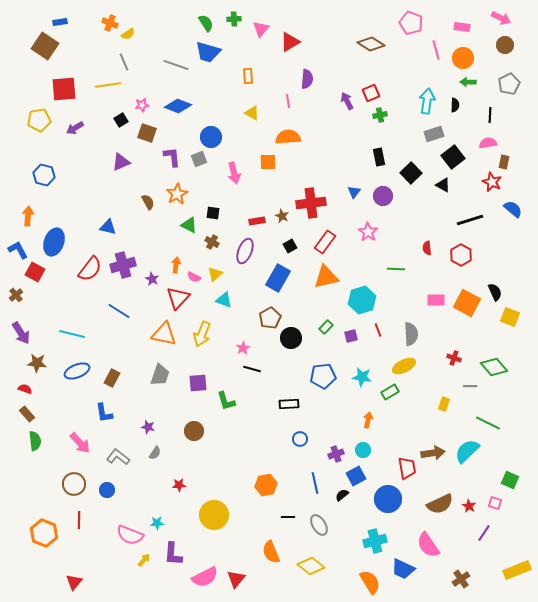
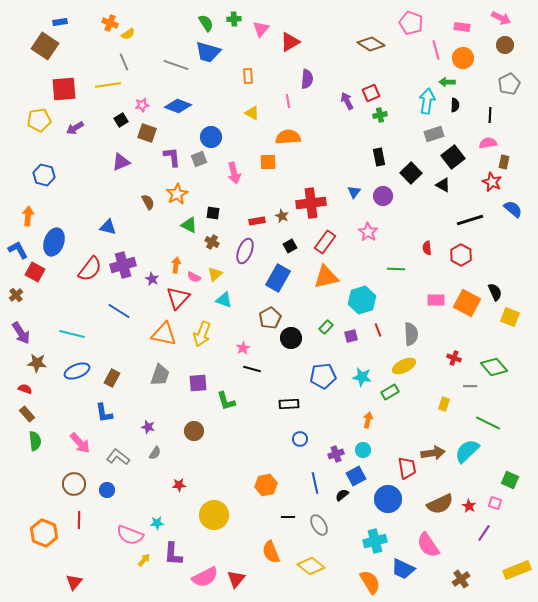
green arrow at (468, 82): moved 21 px left
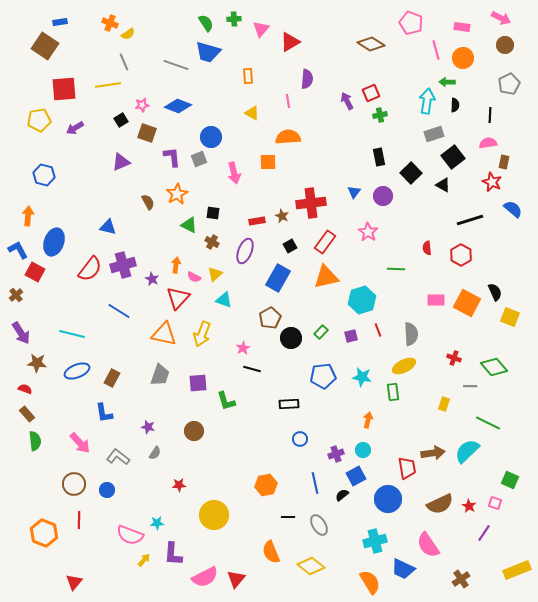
green rectangle at (326, 327): moved 5 px left, 5 px down
green rectangle at (390, 392): moved 3 px right; rotated 66 degrees counterclockwise
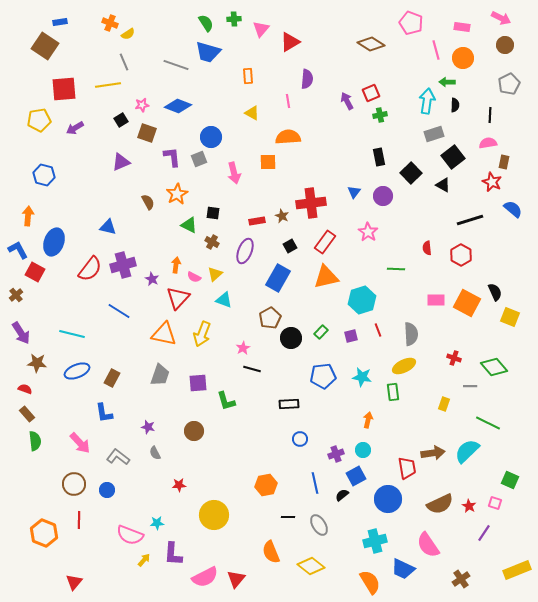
gray semicircle at (155, 453): rotated 120 degrees clockwise
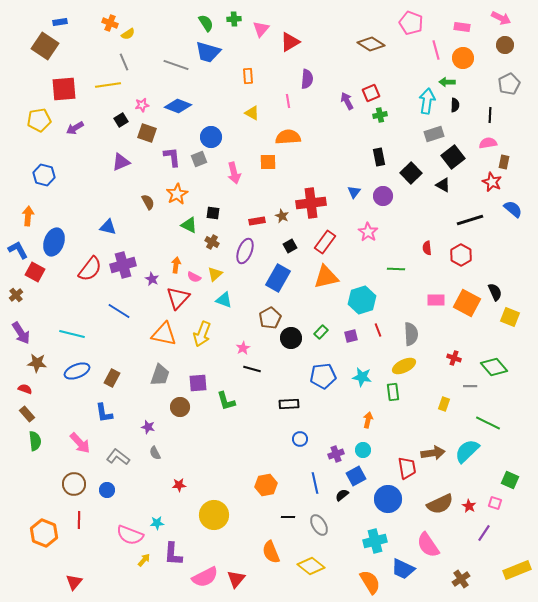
brown circle at (194, 431): moved 14 px left, 24 px up
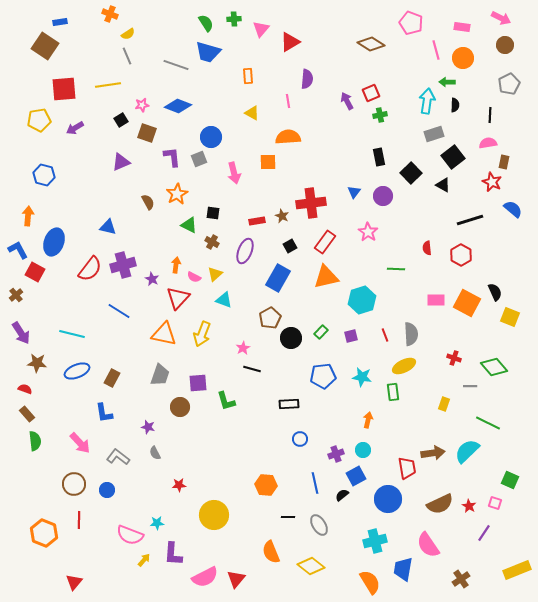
orange cross at (110, 23): moved 9 px up
gray line at (124, 62): moved 3 px right, 6 px up
red line at (378, 330): moved 7 px right, 5 px down
orange hexagon at (266, 485): rotated 15 degrees clockwise
blue trapezoid at (403, 569): rotated 75 degrees clockwise
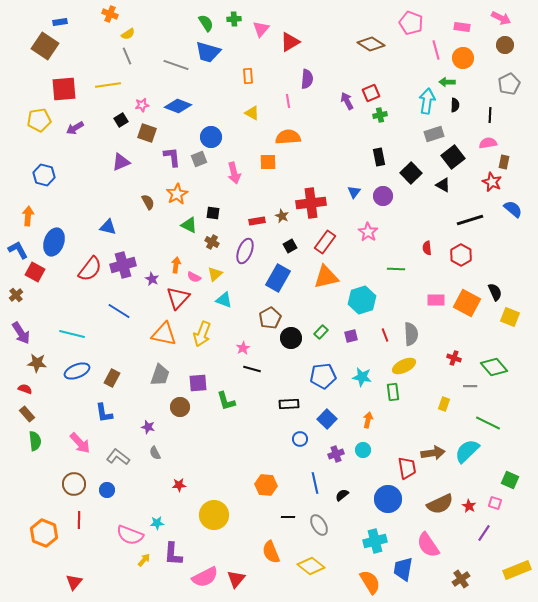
blue square at (356, 476): moved 29 px left, 57 px up; rotated 18 degrees counterclockwise
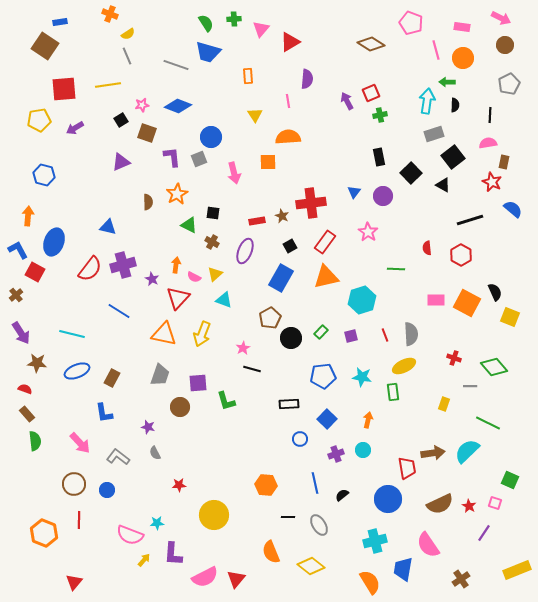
yellow triangle at (252, 113): moved 3 px right, 2 px down; rotated 28 degrees clockwise
brown semicircle at (148, 202): rotated 28 degrees clockwise
blue rectangle at (278, 278): moved 3 px right
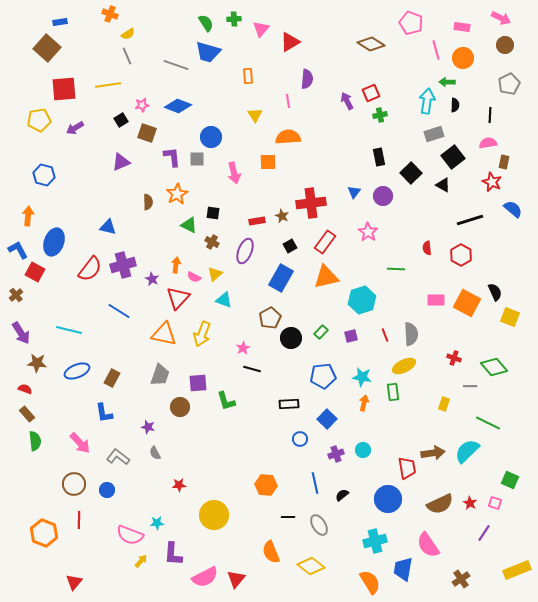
brown square at (45, 46): moved 2 px right, 2 px down; rotated 8 degrees clockwise
gray square at (199, 159): moved 2 px left; rotated 21 degrees clockwise
cyan line at (72, 334): moved 3 px left, 4 px up
orange arrow at (368, 420): moved 4 px left, 17 px up
red star at (469, 506): moved 1 px right, 3 px up
yellow arrow at (144, 560): moved 3 px left, 1 px down
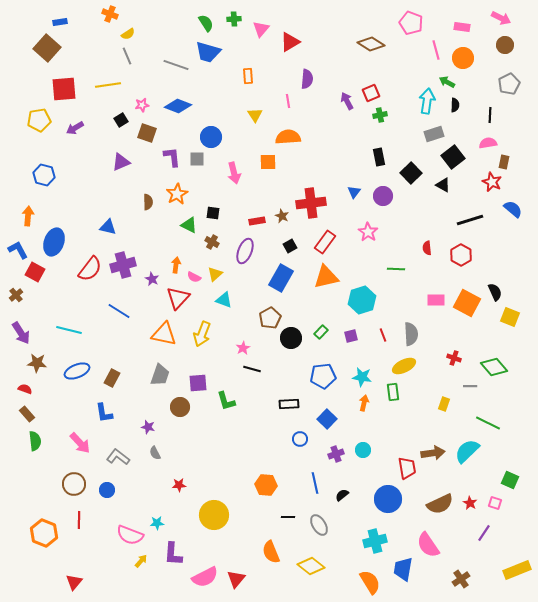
green arrow at (447, 82): rotated 28 degrees clockwise
red line at (385, 335): moved 2 px left
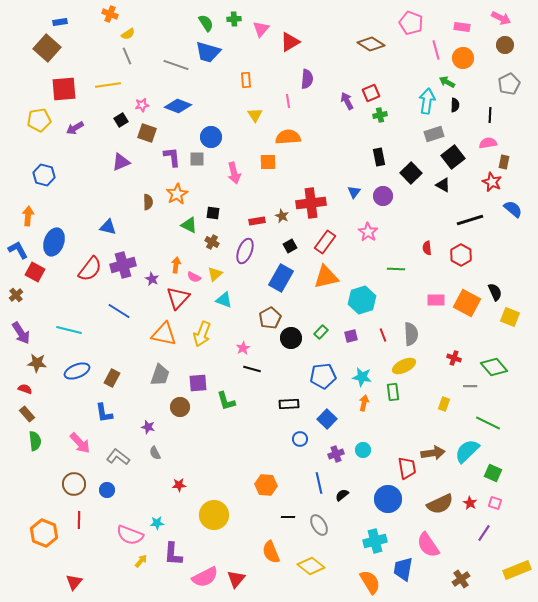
orange rectangle at (248, 76): moved 2 px left, 4 px down
green square at (510, 480): moved 17 px left, 7 px up
blue line at (315, 483): moved 4 px right
